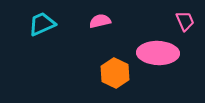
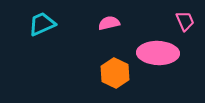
pink semicircle: moved 9 px right, 2 px down
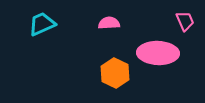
pink semicircle: rotated 10 degrees clockwise
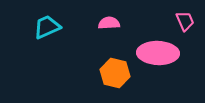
cyan trapezoid: moved 5 px right, 3 px down
orange hexagon: rotated 12 degrees counterclockwise
